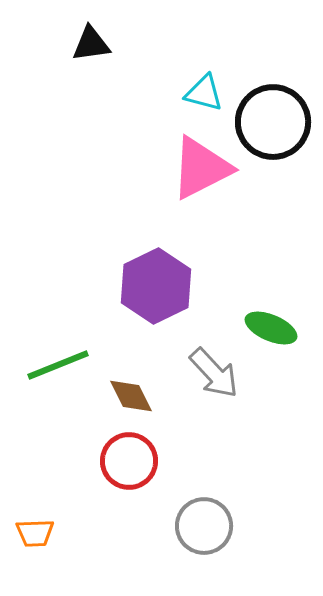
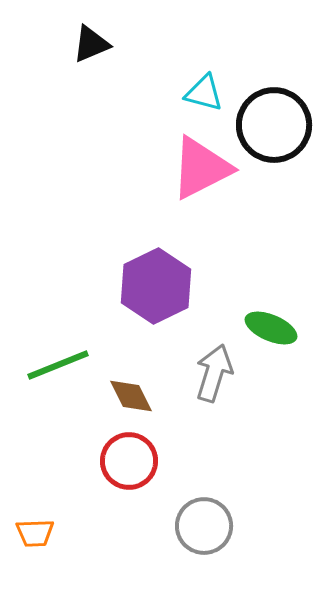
black triangle: rotated 15 degrees counterclockwise
black circle: moved 1 px right, 3 px down
gray arrow: rotated 120 degrees counterclockwise
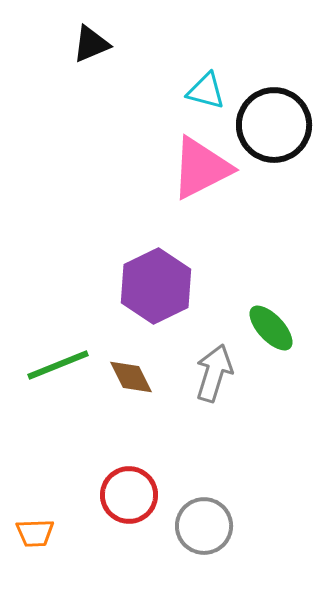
cyan triangle: moved 2 px right, 2 px up
green ellipse: rotated 24 degrees clockwise
brown diamond: moved 19 px up
red circle: moved 34 px down
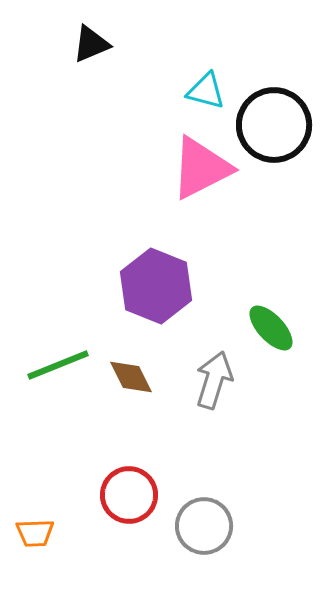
purple hexagon: rotated 12 degrees counterclockwise
gray arrow: moved 7 px down
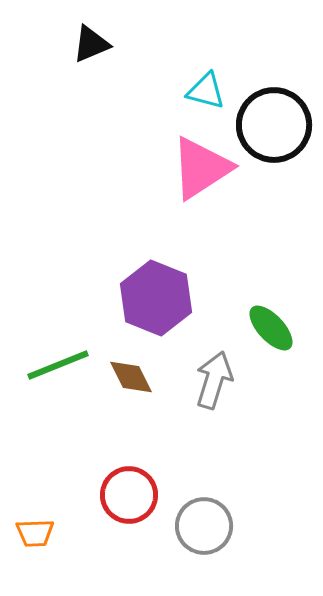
pink triangle: rotated 6 degrees counterclockwise
purple hexagon: moved 12 px down
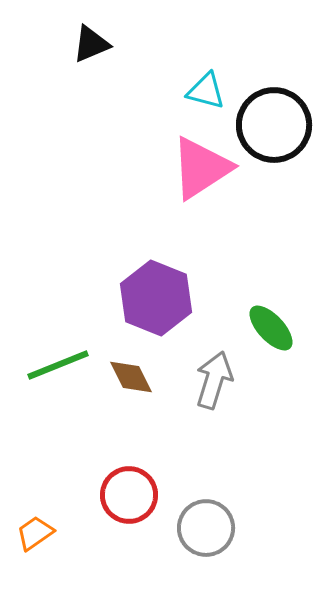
gray circle: moved 2 px right, 2 px down
orange trapezoid: rotated 147 degrees clockwise
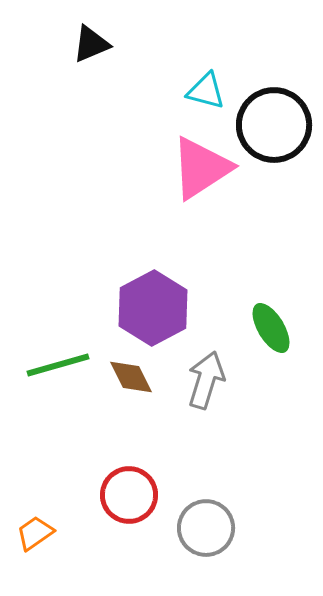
purple hexagon: moved 3 px left, 10 px down; rotated 10 degrees clockwise
green ellipse: rotated 12 degrees clockwise
green line: rotated 6 degrees clockwise
gray arrow: moved 8 px left
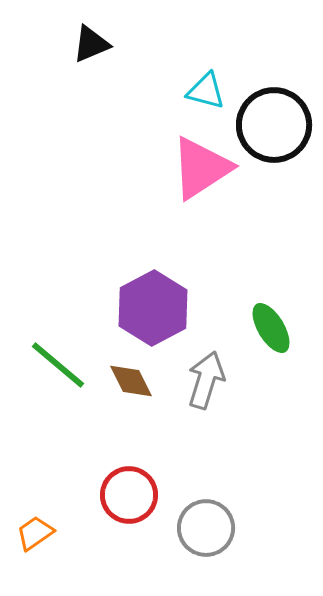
green line: rotated 56 degrees clockwise
brown diamond: moved 4 px down
